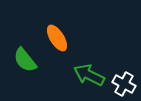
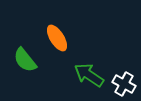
green arrow: rotated 8 degrees clockwise
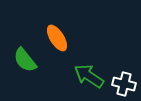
green arrow: moved 1 px down
white cross: rotated 15 degrees counterclockwise
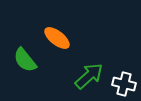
orange ellipse: rotated 20 degrees counterclockwise
green arrow: rotated 104 degrees clockwise
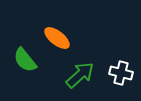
green arrow: moved 9 px left, 1 px up
white cross: moved 3 px left, 11 px up
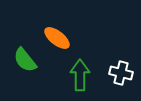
green arrow: rotated 48 degrees counterclockwise
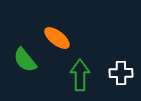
white cross: rotated 15 degrees counterclockwise
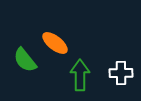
orange ellipse: moved 2 px left, 5 px down
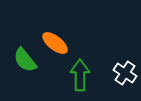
white cross: moved 4 px right; rotated 35 degrees clockwise
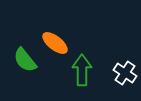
green arrow: moved 2 px right, 5 px up
